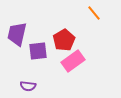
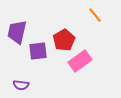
orange line: moved 1 px right, 2 px down
purple trapezoid: moved 2 px up
pink rectangle: moved 7 px right
purple semicircle: moved 7 px left, 1 px up
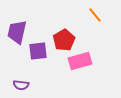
pink rectangle: rotated 20 degrees clockwise
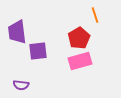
orange line: rotated 21 degrees clockwise
purple trapezoid: rotated 20 degrees counterclockwise
red pentagon: moved 15 px right, 2 px up
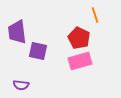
red pentagon: rotated 15 degrees counterclockwise
purple square: rotated 18 degrees clockwise
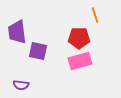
red pentagon: rotated 25 degrees counterclockwise
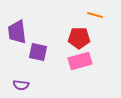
orange line: rotated 56 degrees counterclockwise
purple square: moved 1 px down
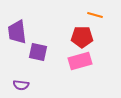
red pentagon: moved 3 px right, 1 px up
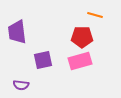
purple square: moved 5 px right, 8 px down; rotated 24 degrees counterclockwise
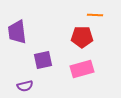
orange line: rotated 14 degrees counterclockwise
pink rectangle: moved 2 px right, 8 px down
purple semicircle: moved 4 px right, 1 px down; rotated 21 degrees counterclockwise
